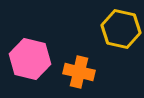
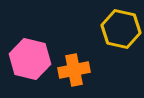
orange cross: moved 5 px left, 2 px up; rotated 24 degrees counterclockwise
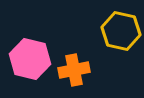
yellow hexagon: moved 2 px down
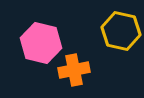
pink hexagon: moved 11 px right, 16 px up
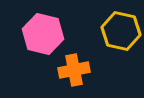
pink hexagon: moved 2 px right, 9 px up
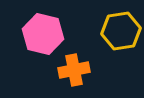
yellow hexagon: rotated 21 degrees counterclockwise
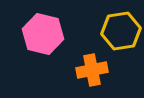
orange cross: moved 18 px right
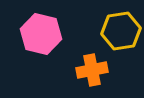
pink hexagon: moved 2 px left
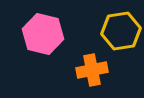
pink hexagon: moved 2 px right
